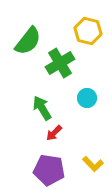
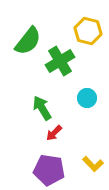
green cross: moved 2 px up
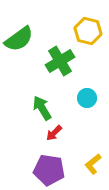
green semicircle: moved 9 px left, 2 px up; rotated 16 degrees clockwise
yellow L-shape: rotated 95 degrees clockwise
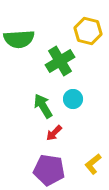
green semicircle: rotated 32 degrees clockwise
cyan circle: moved 14 px left, 1 px down
green arrow: moved 1 px right, 2 px up
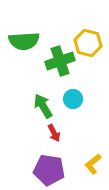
yellow hexagon: moved 12 px down
green semicircle: moved 5 px right, 2 px down
green cross: rotated 12 degrees clockwise
red arrow: rotated 72 degrees counterclockwise
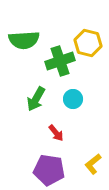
green semicircle: moved 1 px up
green arrow: moved 7 px left, 7 px up; rotated 120 degrees counterclockwise
red arrow: moved 2 px right; rotated 12 degrees counterclockwise
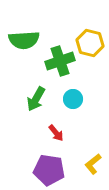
yellow hexagon: moved 2 px right
